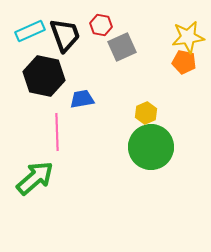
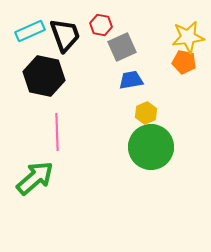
blue trapezoid: moved 49 px right, 19 px up
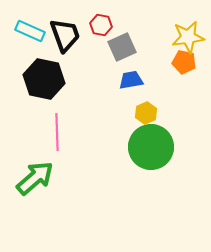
cyan rectangle: rotated 48 degrees clockwise
black hexagon: moved 3 px down
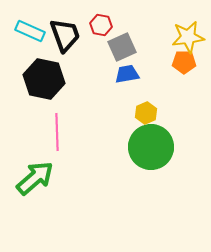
orange pentagon: rotated 10 degrees counterclockwise
blue trapezoid: moved 4 px left, 6 px up
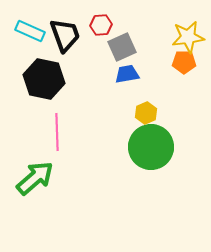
red hexagon: rotated 15 degrees counterclockwise
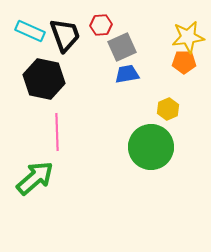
yellow hexagon: moved 22 px right, 4 px up
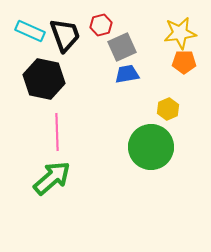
red hexagon: rotated 10 degrees counterclockwise
yellow star: moved 8 px left, 4 px up
green arrow: moved 17 px right
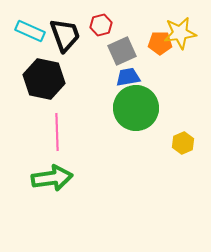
gray square: moved 4 px down
orange pentagon: moved 24 px left, 19 px up
blue trapezoid: moved 1 px right, 3 px down
yellow hexagon: moved 15 px right, 34 px down
green circle: moved 15 px left, 39 px up
green arrow: rotated 33 degrees clockwise
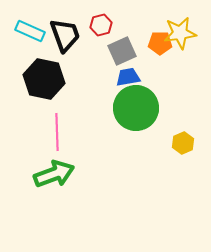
green arrow: moved 2 px right, 4 px up; rotated 12 degrees counterclockwise
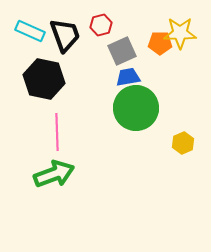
yellow star: rotated 8 degrees clockwise
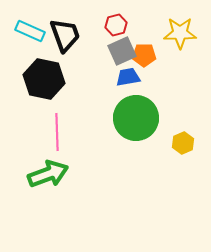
red hexagon: moved 15 px right
orange pentagon: moved 16 px left, 12 px down
green circle: moved 10 px down
green arrow: moved 6 px left
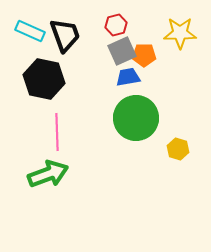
yellow hexagon: moved 5 px left, 6 px down; rotated 20 degrees counterclockwise
